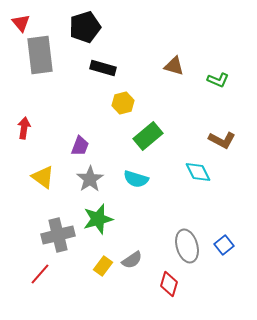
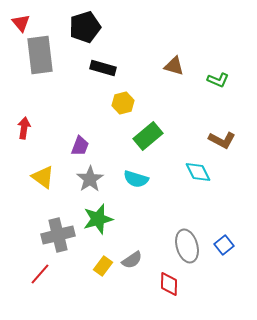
red diamond: rotated 15 degrees counterclockwise
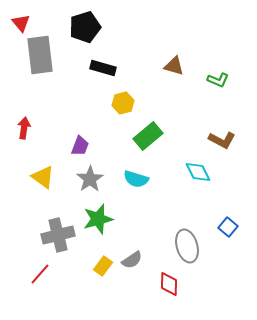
blue square: moved 4 px right, 18 px up; rotated 12 degrees counterclockwise
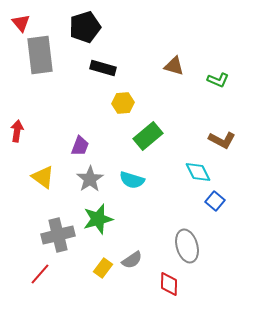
yellow hexagon: rotated 10 degrees clockwise
red arrow: moved 7 px left, 3 px down
cyan semicircle: moved 4 px left, 1 px down
blue square: moved 13 px left, 26 px up
yellow rectangle: moved 2 px down
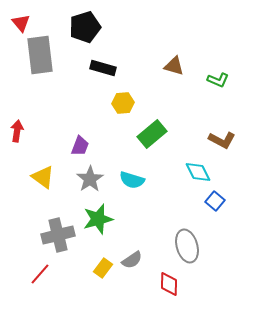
green rectangle: moved 4 px right, 2 px up
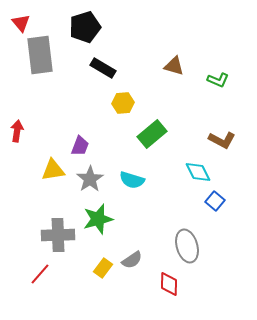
black rectangle: rotated 15 degrees clockwise
yellow triangle: moved 10 px right, 7 px up; rotated 45 degrees counterclockwise
gray cross: rotated 12 degrees clockwise
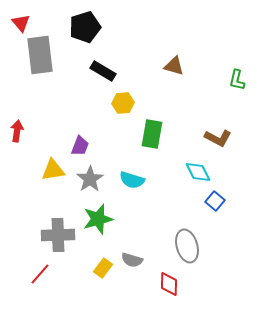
black rectangle: moved 3 px down
green L-shape: moved 19 px right; rotated 80 degrees clockwise
green rectangle: rotated 40 degrees counterclockwise
brown L-shape: moved 4 px left, 2 px up
gray semicircle: rotated 50 degrees clockwise
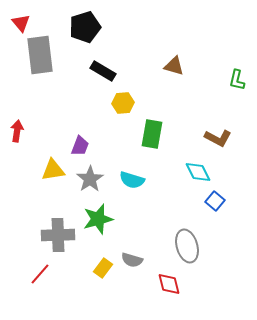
red diamond: rotated 15 degrees counterclockwise
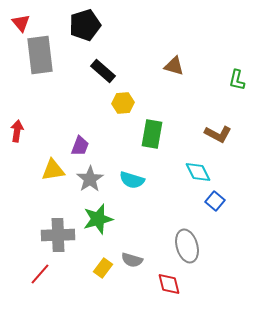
black pentagon: moved 2 px up
black rectangle: rotated 10 degrees clockwise
brown L-shape: moved 4 px up
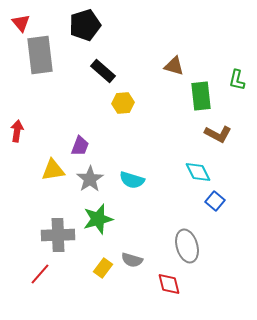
green rectangle: moved 49 px right, 38 px up; rotated 16 degrees counterclockwise
